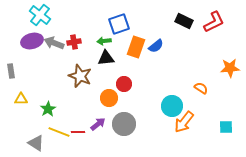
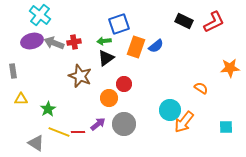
black triangle: rotated 30 degrees counterclockwise
gray rectangle: moved 2 px right
cyan circle: moved 2 px left, 4 px down
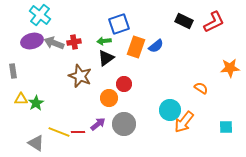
green star: moved 12 px left, 6 px up
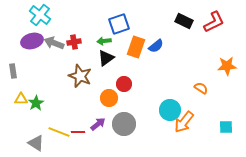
orange star: moved 3 px left, 2 px up
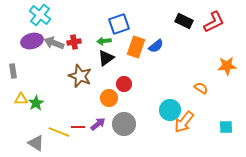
red line: moved 5 px up
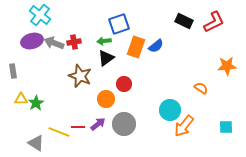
orange circle: moved 3 px left, 1 px down
orange arrow: moved 4 px down
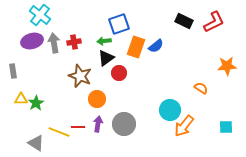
gray arrow: rotated 60 degrees clockwise
red circle: moved 5 px left, 11 px up
orange circle: moved 9 px left
purple arrow: rotated 42 degrees counterclockwise
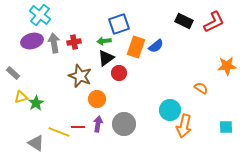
gray rectangle: moved 2 px down; rotated 40 degrees counterclockwise
yellow triangle: moved 2 px up; rotated 16 degrees counterclockwise
orange arrow: rotated 25 degrees counterclockwise
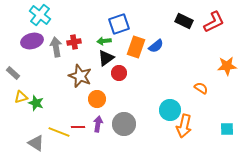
gray arrow: moved 2 px right, 4 px down
green star: rotated 21 degrees counterclockwise
cyan square: moved 1 px right, 2 px down
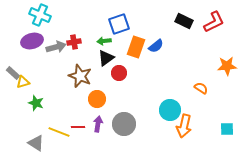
cyan cross: rotated 15 degrees counterclockwise
gray arrow: rotated 84 degrees clockwise
yellow triangle: moved 2 px right, 15 px up
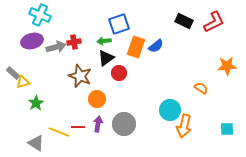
green star: rotated 21 degrees clockwise
